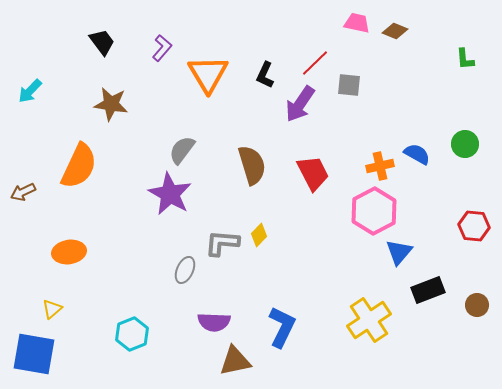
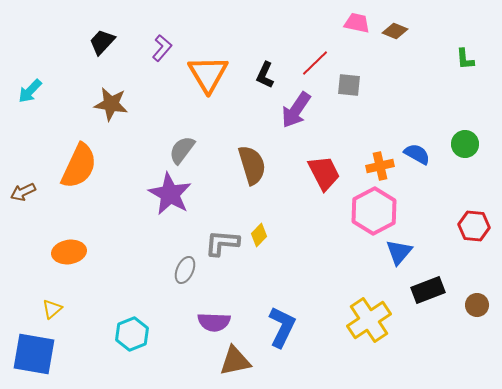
black trapezoid: rotated 100 degrees counterclockwise
purple arrow: moved 4 px left, 6 px down
red trapezoid: moved 11 px right
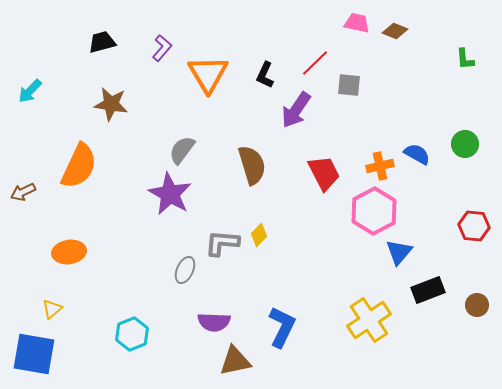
black trapezoid: rotated 32 degrees clockwise
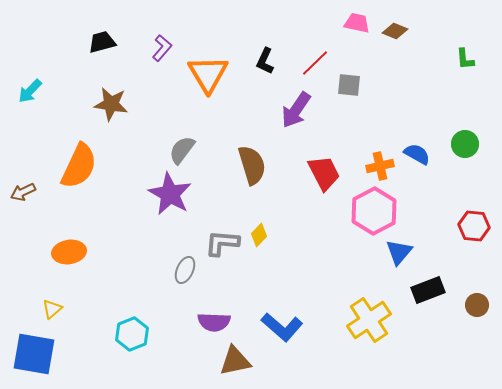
black L-shape: moved 14 px up
blue L-shape: rotated 105 degrees clockwise
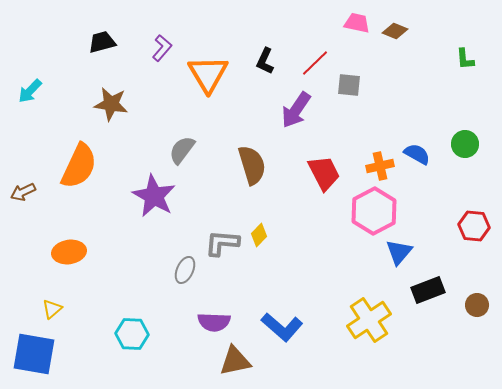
purple star: moved 16 px left, 2 px down
cyan hexagon: rotated 24 degrees clockwise
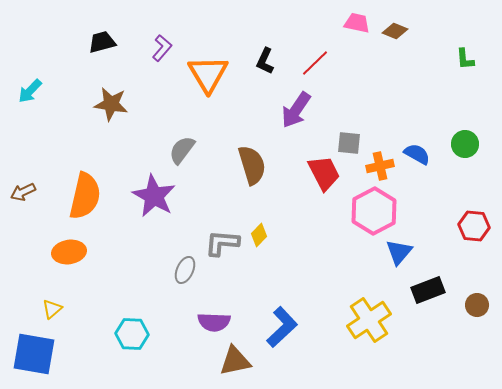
gray square: moved 58 px down
orange semicircle: moved 6 px right, 30 px down; rotated 12 degrees counterclockwise
blue L-shape: rotated 84 degrees counterclockwise
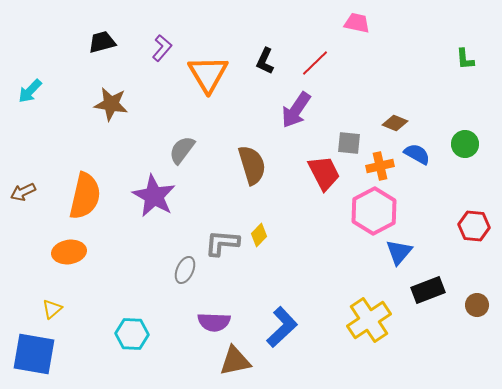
brown diamond: moved 92 px down
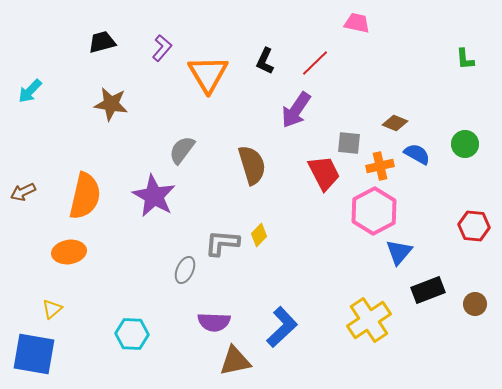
brown circle: moved 2 px left, 1 px up
